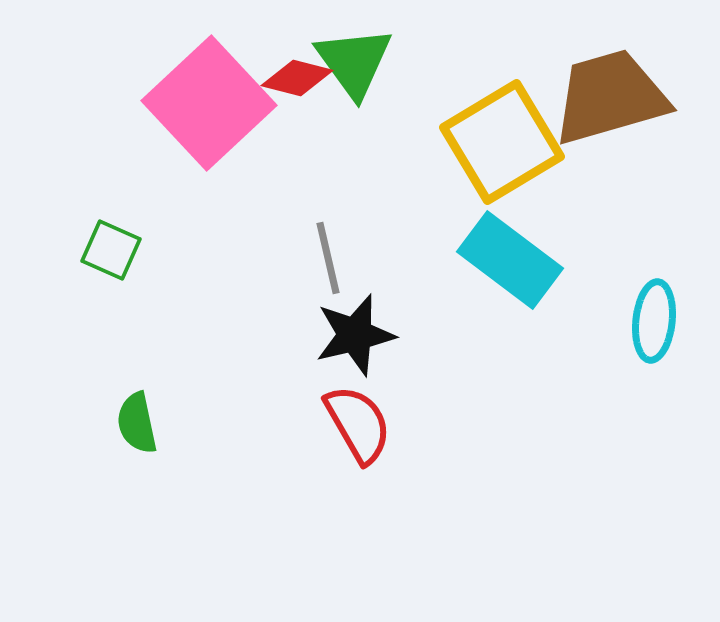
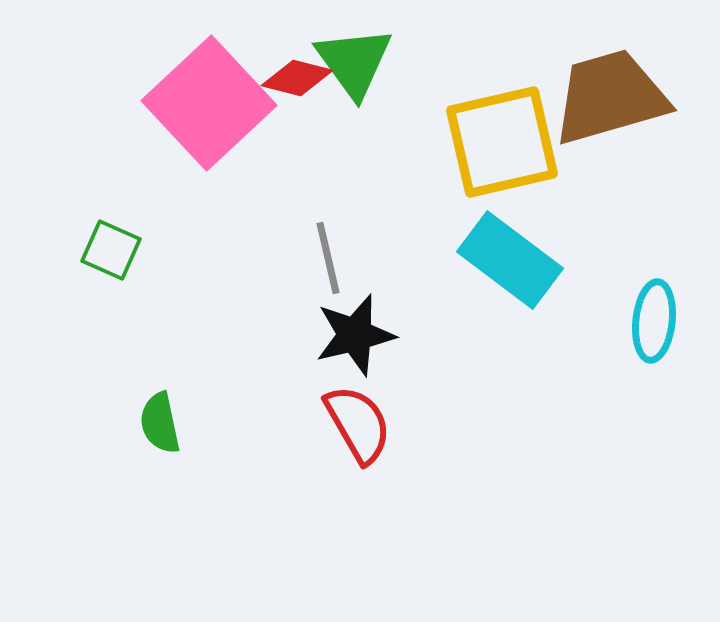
yellow square: rotated 18 degrees clockwise
green semicircle: moved 23 px right
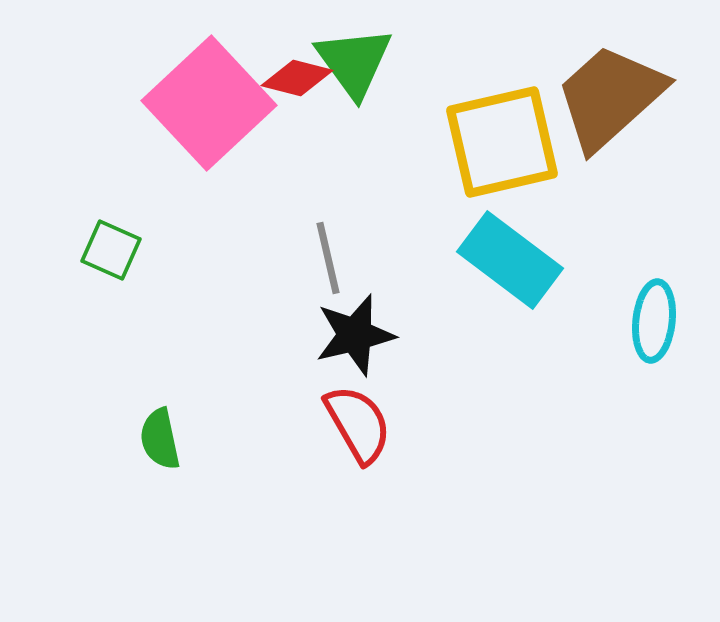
brown trapezoid: rotated 26 degrees counterclockwise
green semicircle: moved 16 px down
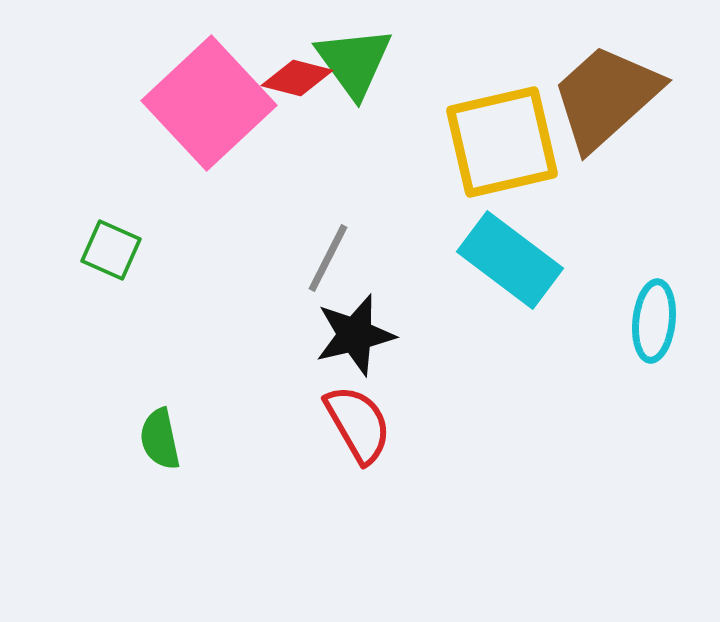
brown trapezoid: moved 4 px left
gray line: rotated 40 degrees clockwise
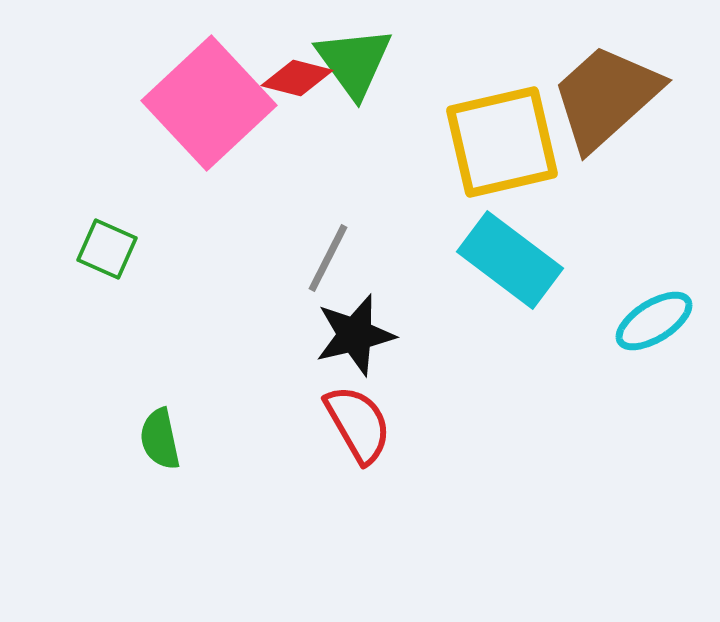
green square: moved 4 px left, 1 px up
cyan ellipse: rotated 52 degrees clockwise
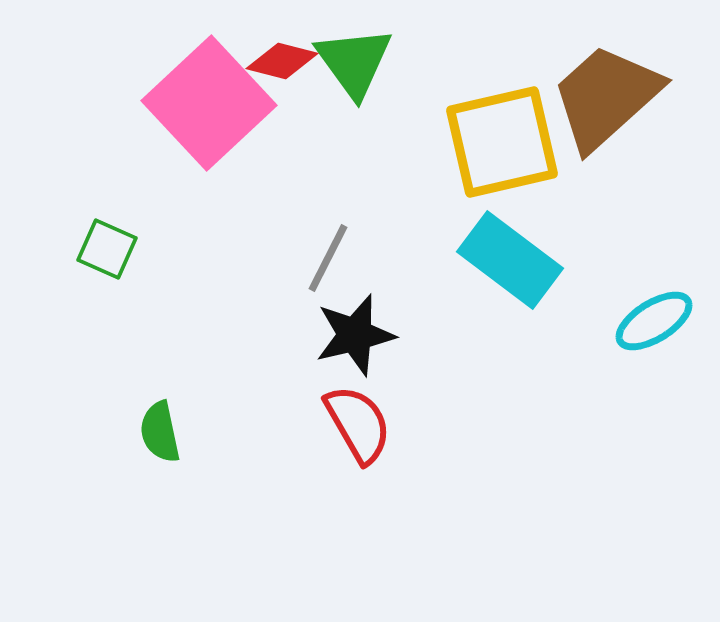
red diamond: moved 15 px left, 17 px up
green semicircle: moved 7 px up
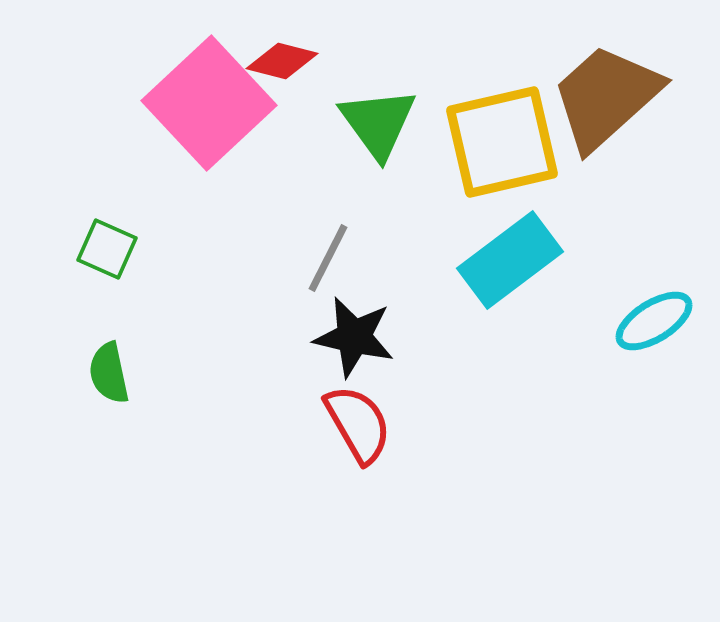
green triangle: moved 24 px right, 61 px down
cyan rectangle: rotated 74 degrees counterclockwise
black star: moved 1 px left, 2 px down; rotated 26 degrees clockwise
green semicircle: moved 51 px left, 59 px up
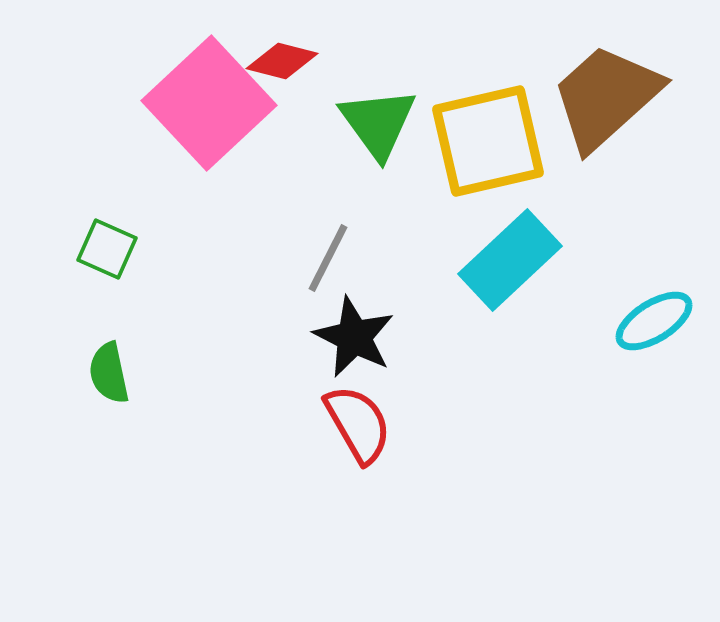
yellow square: moved 14 px left, 1 px up
cyan rectangle: rotated 6 degrees counterclockwise
black star: rotated 14 degrees clockwise
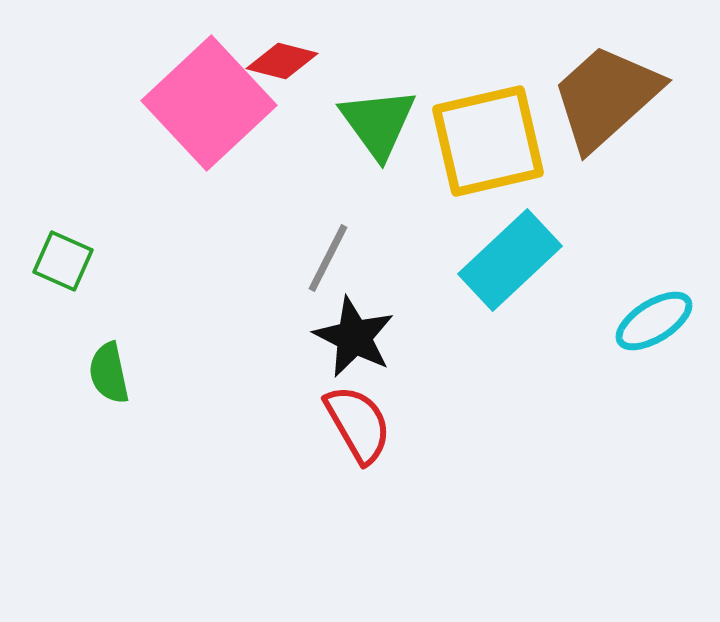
green square: moved 44 px left, 12 px down
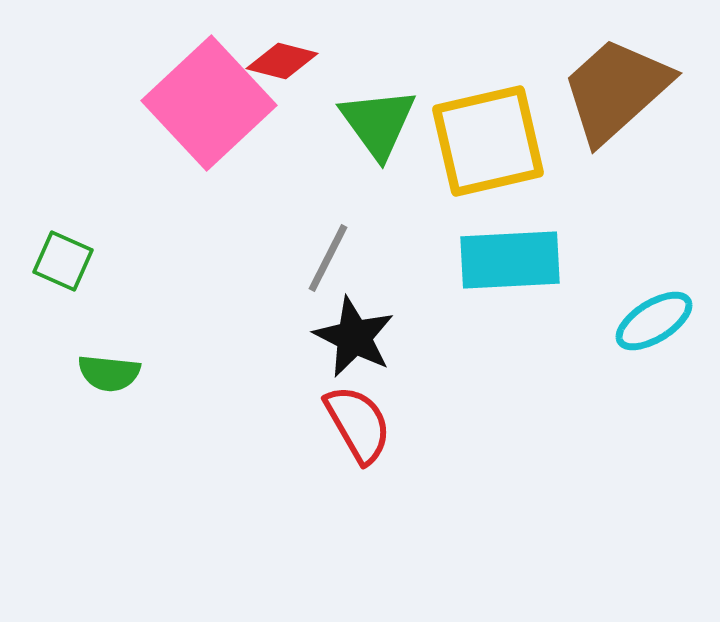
brown trapezoid: moved 10 px right, 7 px up
cyan rectangle: rotated 40 degrees clockwise
green semicircle: rotated 72 degrees counterclockwise
